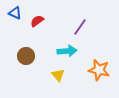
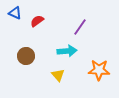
orange star: rotated 10 degrees counterclockwise
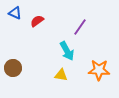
cyan arrow: rotated 66 degrees clockwise
brown circle: moved 13 px left, 12 px down
yellow triangle: moved 3 px right; rotated 40 degrees counterclockwise
